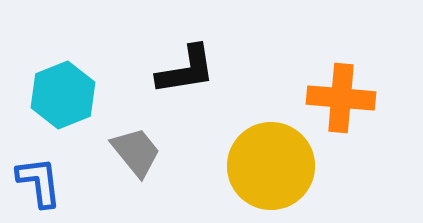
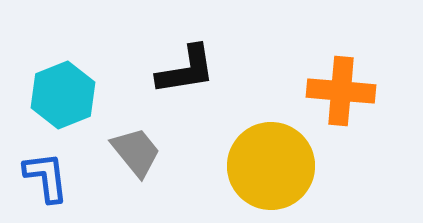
orange cross: moved 7 px up
blue L-shape: moved 7 px right, 5 px up
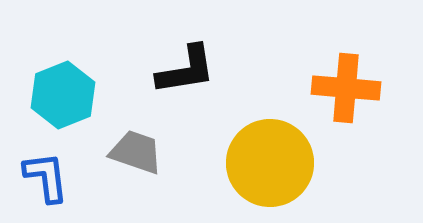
orange cross: moved 5 px right, 3 px up
gray trapezoid: rotated 32 degrees counterclockwise
yellow circle: moved 1 px left, 3 px up
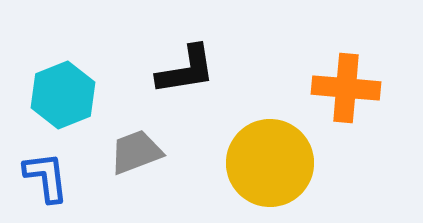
gray trapezoid: rotated 40 degrees counterclockwise
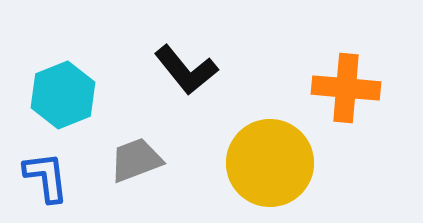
black L-shape: rotated 60 degrees clockwise
gray trapezoid: moved 8 px down
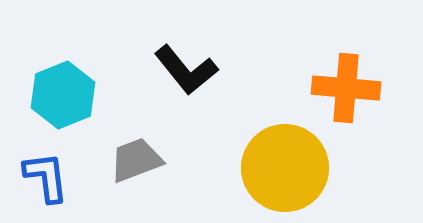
yellow circle: moved 15 px right, 5 px down
